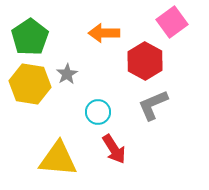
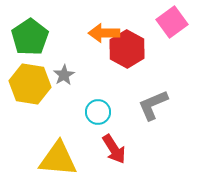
red hexagon: moved 18 px left, 12 px up
gray star: moved 3 px left, 1 px down
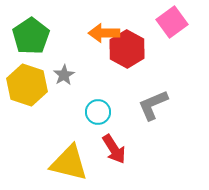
green pentagon: moved 1 px right, 1 px up
yellow hexagon: moved 3 px left, 1 px down; rotated 9 degrees clockwise
yellow triangle: moved 11 px right, 4 px down; rotated 9 degrees clockwise
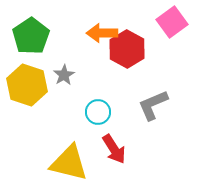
orange arrow: moved 2 px left
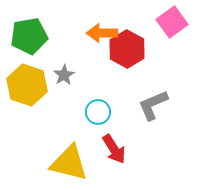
green pentagon: moved 2 px left; rotated 24 degrees clockwise
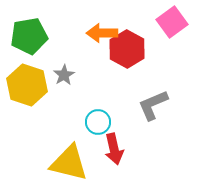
cyan circle: moved 10 px down
red arrow: rotated 20 degrees clockwise
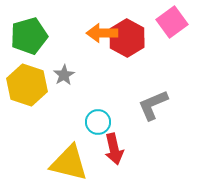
green pentagon: rotated 6 degrees counterclockwise
red hexagon: moved 11 px up
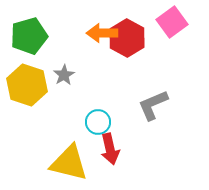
red arrow: moved 4 px left
